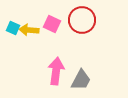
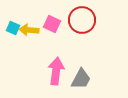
gray trapezoid: moved 1 px up
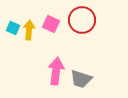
pink square: moved 1 px left
yellow arrow: rotated 90 degrees clockwise
gray trapezoid: rotated 80 degrees clockwise
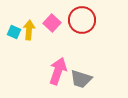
pink square: moved 1 px right, 1 px up; rotated 18 degrees clockwise
cyan square: moved 1 px right, 4 px down
pink arrow: moved 2 px right; rotated 12 degrees clockwise
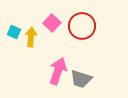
red circle: moved 6 px down
yellow arrow: moved 2 px right, 7 px down
